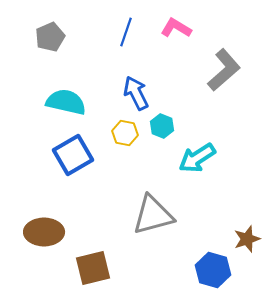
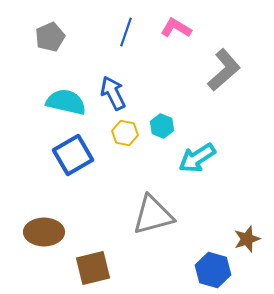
blue arrow: moved 23 px left
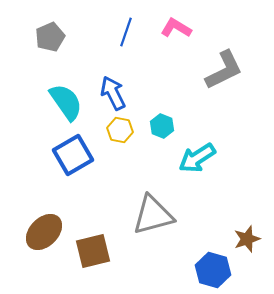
gray L-shape: rotated 15 degrees clockwise
cyan semicircle: rotated 42 degrees clockwise
yellow hexagon: moved 5 px left, 3 px up
brown ellipse: rotated 45 degrees counterclockwise
brown square: moved 17 px up
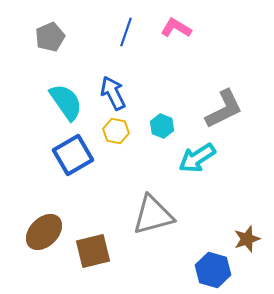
gray L-shape: moved 39 px down
yellow hexagon: moved 4 px left, 1 px down
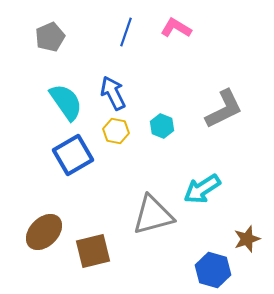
cyan arrow: moved 5 px right, 31 px down
